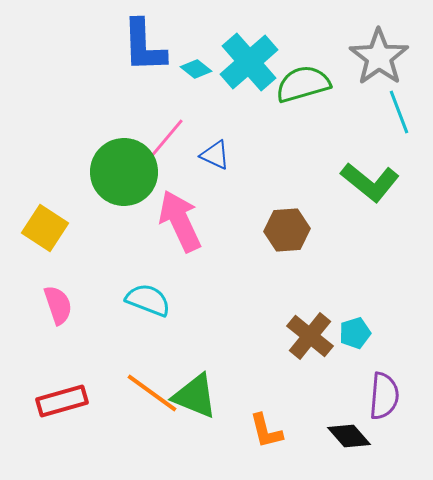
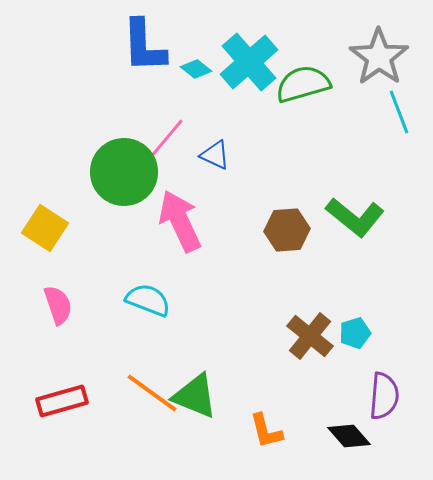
green L-shape: moved 15 px left, 35 px down
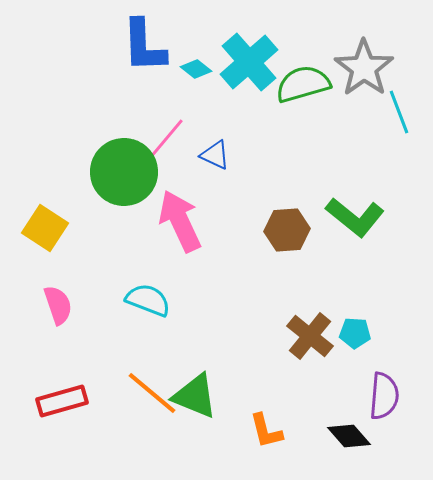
gray star: moved 15 px left, 11 px down
cyan pentagon: rotated 20 degrees clockwise
orange line: rotated 4 degrees clockwise
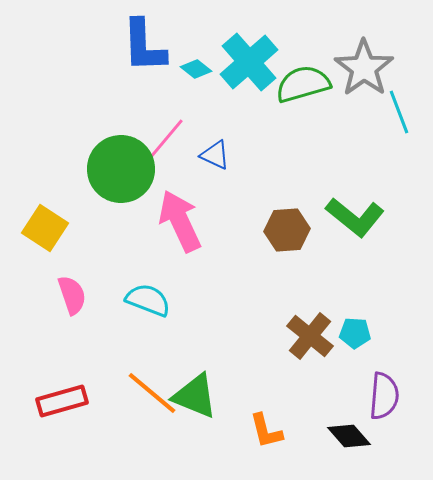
green circle: moved 3 px left, 3 px up
pink semicircle: moved 14 px right, 10 px up
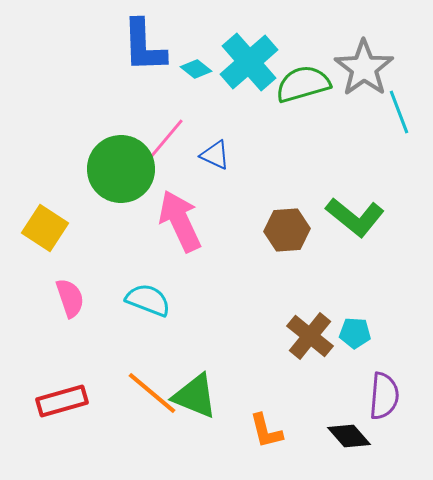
pink semicircle: moved 2 px left, 3 px down
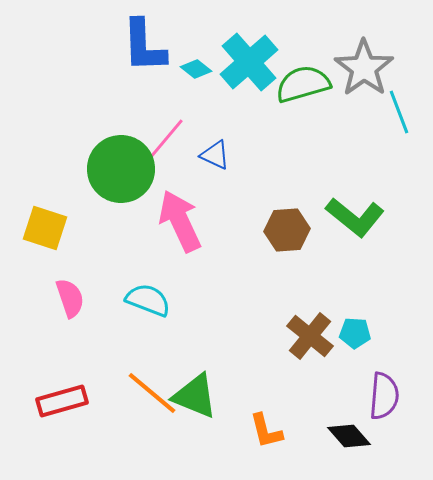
yellow square: rotated 15 degrees counterclockwise
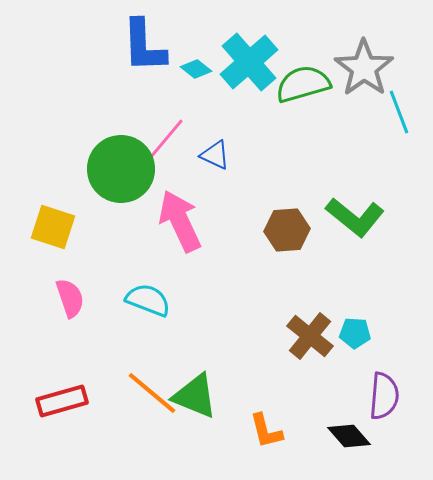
yellow square: moved 8 px right, 1 px up
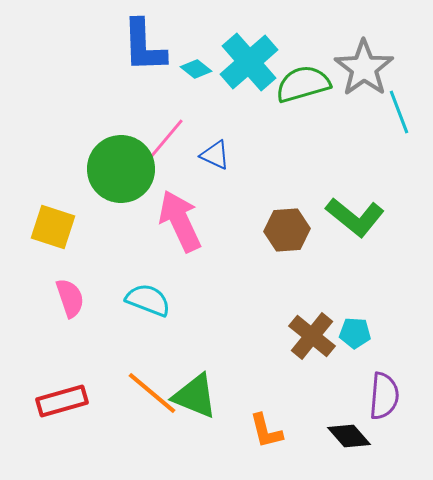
brown cross: moved 2 px right
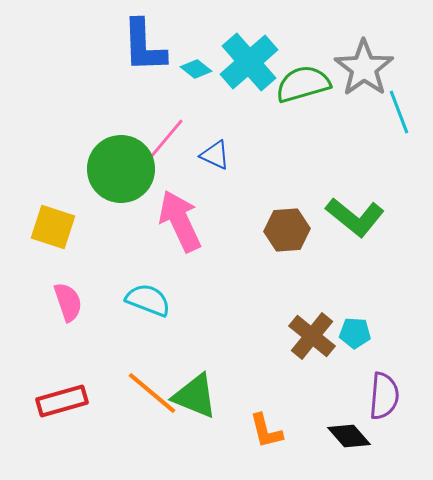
pink semicircle: moved 2 px left, 4 px down
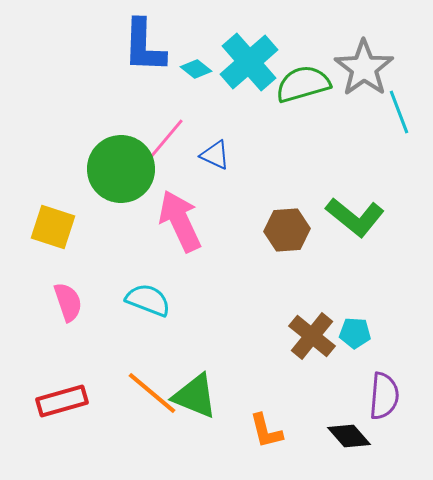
blue L-shape: rotated 4 degrees clockwise
